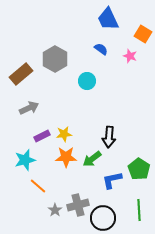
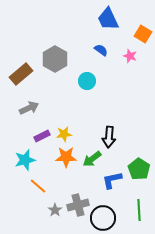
blue semicircle: moved 1 px down
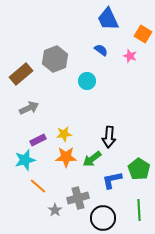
gray hexagon: rotated 10 degrees clockwise
purple rectangle: moved 4 px left, 4 px down
gray cross: moved 7 px up
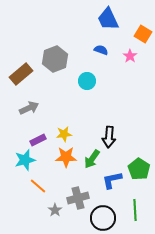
blue semicircle: rotated 16 degrees counterclockwise
pink star: rotated 16 degrees clockwise
green arrow: rotated 18 degrees counterclockwise
green line: moved 4 px left
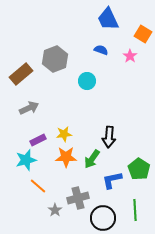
cyan star: moved 1 px right
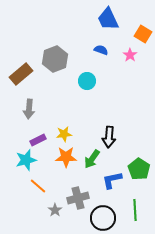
pink star: moved 1 px up
gray arrow: moved 1 px down; rotated 120 degrees clockwise
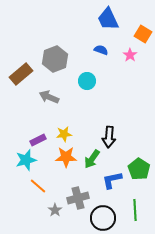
gray arrow: moved 20 px right, 12 px up; rotated 108 degrees clockwise
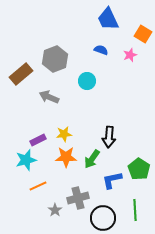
pink star: rotated 16 degrees clockwise
orange line: rotated 66 degrees counterclockwise
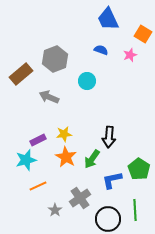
orange star: rotated 30 degrees clockwise
gray cross: moved 2 px right; rotated 20 degrees counterclockwise
black circle: moved 5 px right, 1 px down
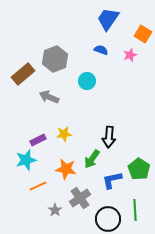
blue trapezoid: rotated 60 degrees clockwise
brown rectangle: moved 2 px right
orange star: moved 12 px down; rotated 20 degrees counterclockwise
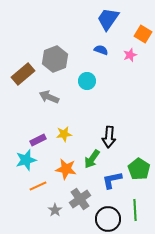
gray cross: moved 1 px down
